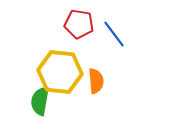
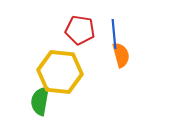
red pentagon: moved 1 px right, 6 px down
blue line: rotated 32 degrees clockwise
orange semicircle: moved 25 px right, 26 px up; rotated 10 degrees counterclockwise
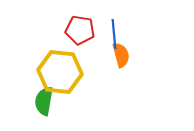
green semicircle: moved 4 px right
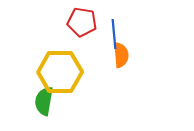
red pentagon: moved 2 px right, 8 px up
orange semicircle: rotated 10 degrees clockwise
yellow hexagon: rotated 6 degrees counterclockwise
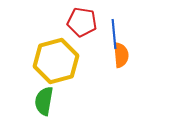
yellow hexagon: moved 4 px left, 11 px up; rotated 15 degrees counterclockwise
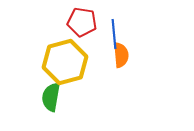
yellow hexagon: moved 9 px right, 1 px down
green semicircle: moved 7 px right, 4 px up
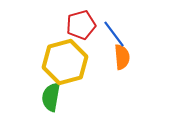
red pentagon: moved 1 px left, 3 px down; rotated 24 degrees counterclockwise
blue line: rotated 32 degrees counterclockwise
orange semicircle: moved 1 px right, 2 px down
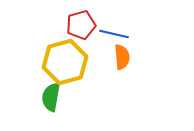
blue line: rotated 40 degrees counterclockwise
